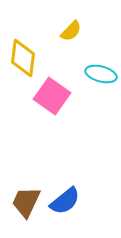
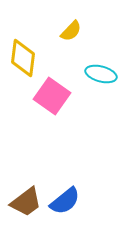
brown trapezoid: rotated 152 degrees counterclockwise
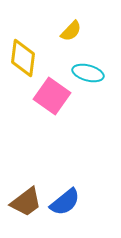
cyan ellipse: moved 13 px left, 1 px up
blue semicircle: moved 1 px down
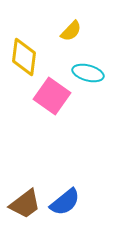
yellow diamond: moved 1 px right, 1 px up
brown trapezoid: moved 1 px left, 2 px down
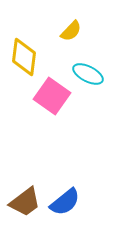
cyan ellipse: moved 1 px down; rotated 12 degrees clockwise
brown trapezoid: moved 2 px up
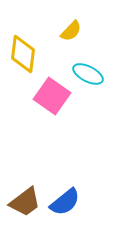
yellow diamond: moved 1 px left, 3 px up
